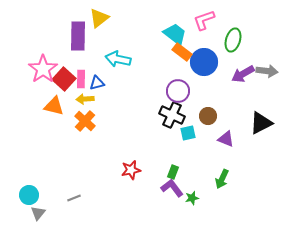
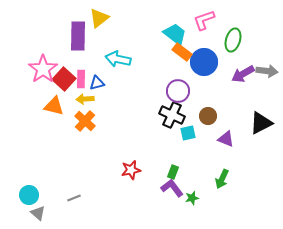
gray triangle: rotated 28 degrees counterclockwise
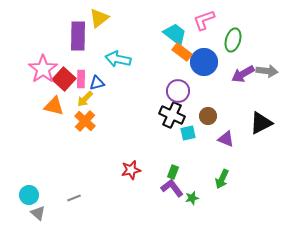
yellow arrow: rotated 42 degrees counterclockwise
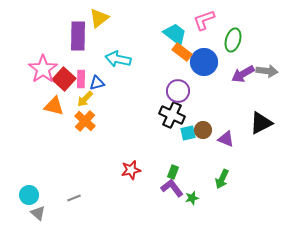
brown circle: moved 5 px left, 14 px down
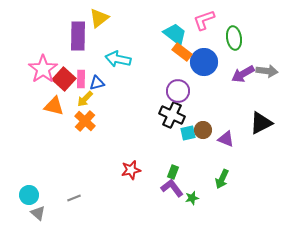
green ellipse: moved 1 px right, 2 px up; rotated 25 degrees counterclockwise
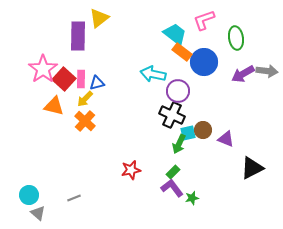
green ellipse: moved 2 px right
cyan arrow: moved 35 px right, 15 px down
black triangle: moved 9 px left, 45 px down
green rectangle: rotated 24 degrees clockwise
green arrow: moved 43 px left, 35 px up
